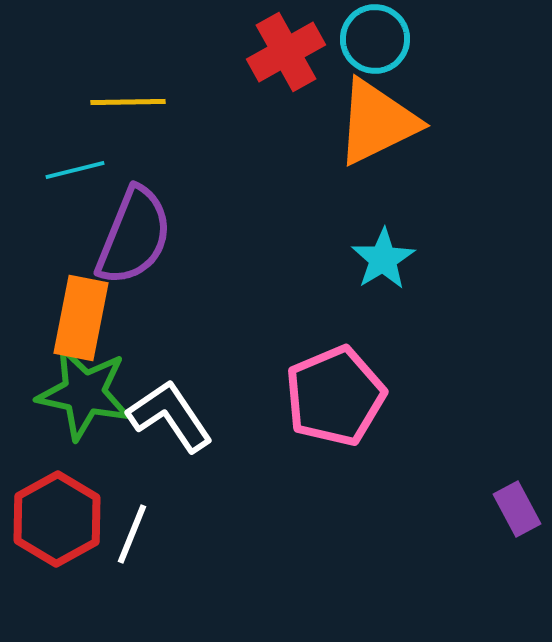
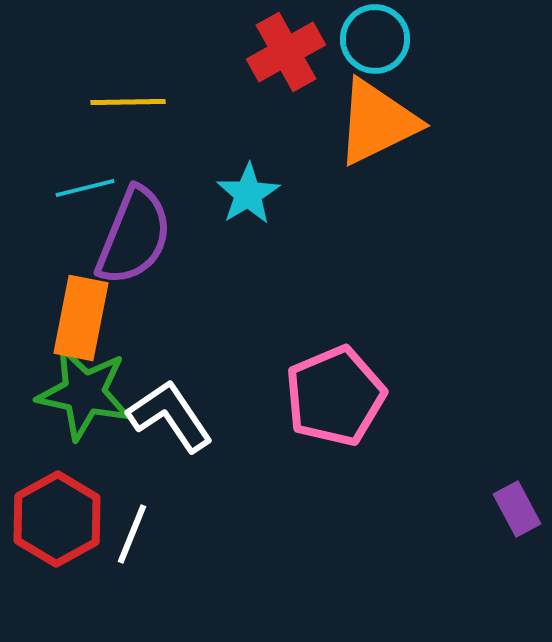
cyan line: moved 10 px right, 18 px down
cyan star: moved 135 px left, 65 px up
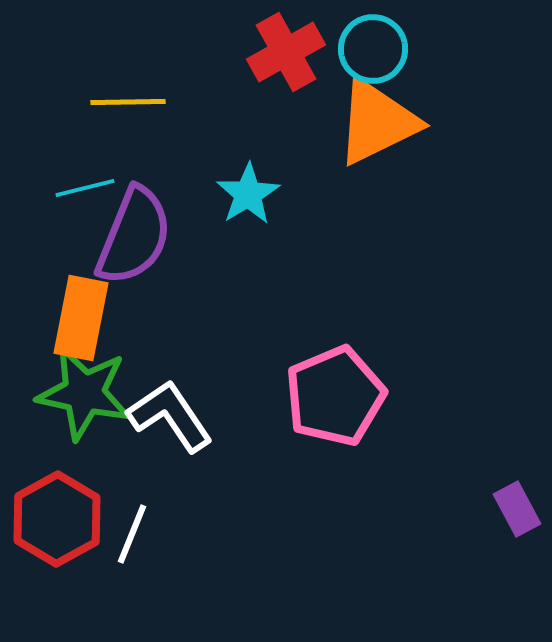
cyan circle: moved 2 px left, 10 px down
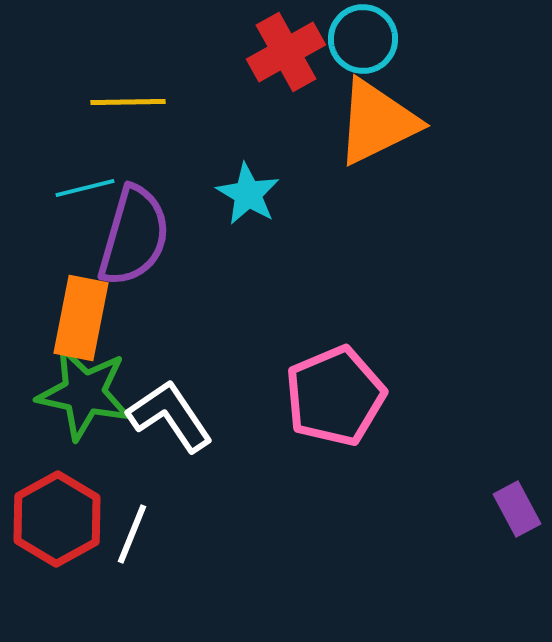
cyan circle: moved 10 px left, 10 px up
cyan star: rotated 10 degrees counterclockwise
purple semicircle: rotated 6 degrees counterclockwise
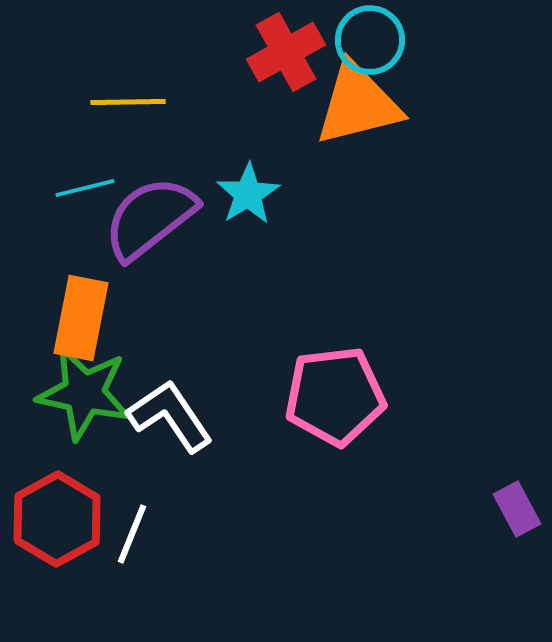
cyan circle: moved 7 px right, 1 px down
orange triangle: moved 19 px left, 18 px up; rotated 12 degrees clockwise
cyan star: rotated 10 degrees clockwise
purple semicircle: moved 16 px right, 18 px up; rotated 144 degrees counterclockwise
pink pentagon: rotated 16 degrees clockwise
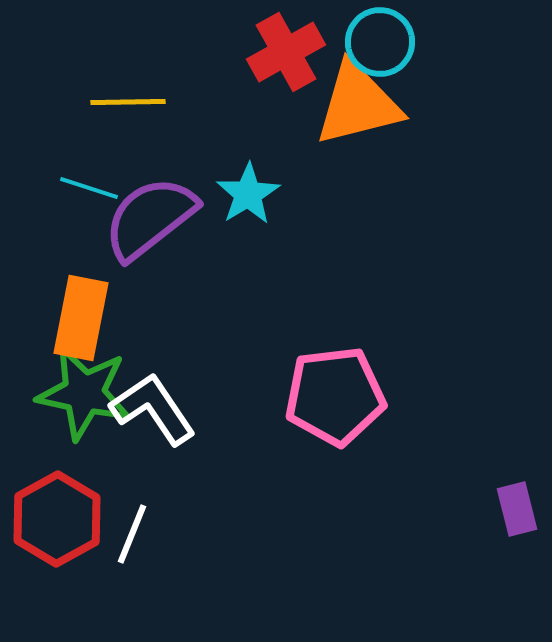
cyan circle: moved 10 px right, 2 px down
cyan line: moved 4 px right; rotated 32 degrees clockwise
white L-shape: moved 17 px left, 7 px up
purple rectangle: rotated 14 degrees clockwise
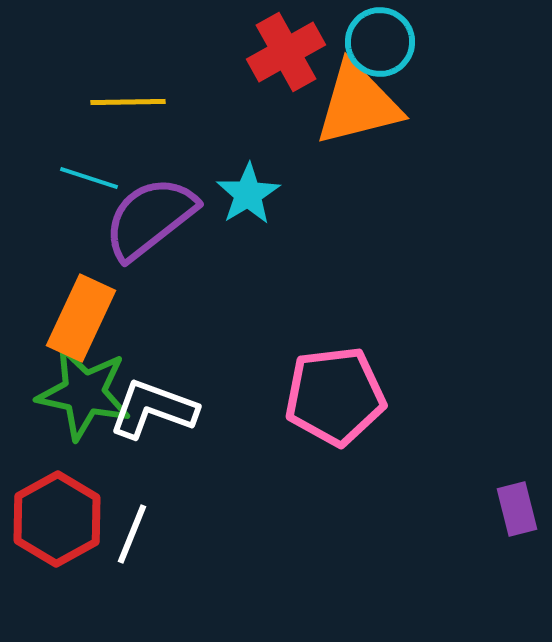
cyan line: moved 10 px up
orange rectangle: rotated 14 degrees clockwise
white L-shape: rotated 36 degrees counterclockwise
